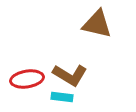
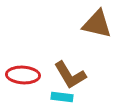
brown L-shape: rotated 28 degrees clockwise
red ellipse: moved 4 px left, 4 px up; rotated 12 degrees clockwise
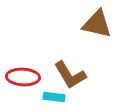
red ellipse: moved 2 px down
cyan rectangle: moved 8 px left
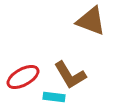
brown triangle: moved 6 px left, 3 px up; rotated 8 degrees clockwise
red ellipse: rotated 32 degrees counterclockwise
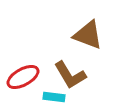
brown triangle: moved 3 px left, 14 px down
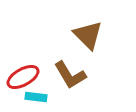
brown triangle: rotated 24 degrees clockwise
cyan rectangle: moved 18 px left
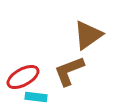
brown triangle: rotated 40 degrees clockwise
brown L-shape: moved 1 px left, 4 px up; rotated 100 degrees clockwise
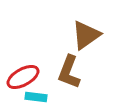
brown triangle: moved 2 px left
brown L-shape: moved 1 px down; rotated 48 degrees counterclockwise
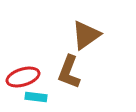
red ellipse: rotated 12 degrees clockwise
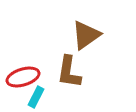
brown L-shape: rotated 12 degrees counterclockwise
cyan rectangle: rotated 70 degrees counterclockwise
